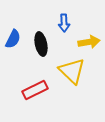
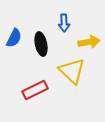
blue semicircle: moved 1 px right, 1 px up
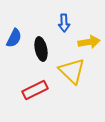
black ellipse: moved 5 px down
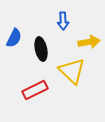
blue arrow: moved 1 px left, 2 px up
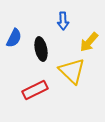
yellow arrow: rotated 140 degrees clockwise
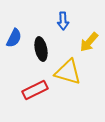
yellow triangle: moved 4 px left, 1 px down; rotated 28 degrees counterclockwise
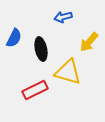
blue arrow: moved 4 px up; rotated 78 degrees clockwise
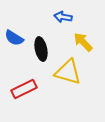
blue arrow: rotated 24 degrees clockwise
blue semicircle: rotated 96 degrees clockwise
yellow arrow: moved 6 px left; rotated 95 degrees clockwise
red rectangle: moved 11 px left, 1 px up
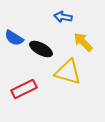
black ellipse: rotated 50 degrees counterclockwise
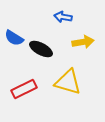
yellow arrow: rotated 125 degrees clockwise
yellow triangle: moved 10 px down
